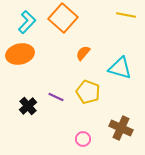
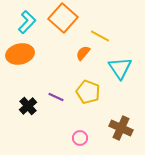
yellow line: moved 26 px left, 21 px down; rotated 18 degrees clockwise
cyan triangle: rotated 40 degrees clockwise
pink circle: moved 3 px left, 1 px up
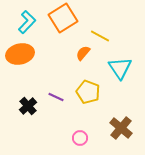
orange square: rotated 16 degrees clockwise
brown cross: rotated 15 degrees clockwise
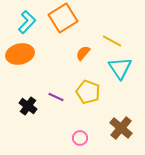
yellow line: moved 12 px right, 5 px down
black cross: rotated 12 degrees counterclockwise
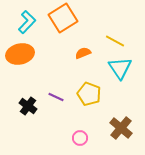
yellow line: moved 3 px right
orange semicircle: rotated 28 degrees clockwise
yellow pentagon: moved 1 px right, 2 px down
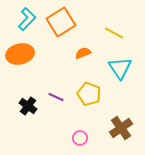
orange square: moved 2 px left, 4 px down
cyan L-shape: moved 3 px up
yellow line: moved 1 px left, 8 px up
brown cross: rotated 15 degrees clockwise
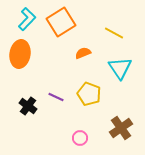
orange ellipse: rotated 68 degrees counterclockwise
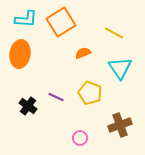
cyan L-shape: moved 1 px left; rotated 50 degrees clockwise
yellow pentagon: moved 1 px right, 1 px up
brown cross: moved 1 px left, 3 px up; rotated 15 degrees clockwise
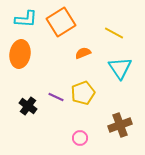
yellow pentagon: moved 7 px left; rotated 30 degrees clockwise
